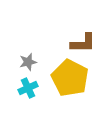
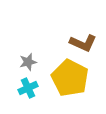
brown L-shape: rotated 24 degrees clockwise
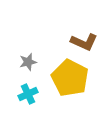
brown L-shape: moved 1 px right, 1 px up
cyan cross: moved 6 px down
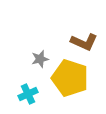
gray star: moved 12 px right, 3 px up
yellow pentagon: rotated 9 degrees counterclockwise
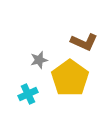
gray star: moved 1 px left, 1 px down
yellow pentagon: rotated 18 degrees clockwise
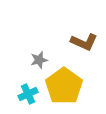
yellow pentagon: moved 6 px left, 8 px down
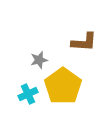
brown L-shape: rotated 20 degrees counterclockwise
yellow pentagon: moved 1 px left
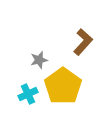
brown L-shape: moved 1 px left; rotated 52 degrees counterclockwise
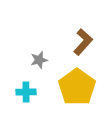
yellow pentagon: moved 14 px right, 1 px down
cyan cross: moved 2 px left, 2 px up; rotated 24 degrees clockwise
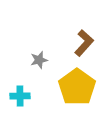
brown L-shape: moved 1 px right, 1 px down
cyan cross: moved 6 px left, 4 px down
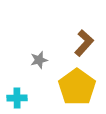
cyan cross: moved 3 px left, 2 px down
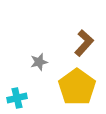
gray star: moved 2 px down
cyan cross: rotated 12 degrees counterclockwise
